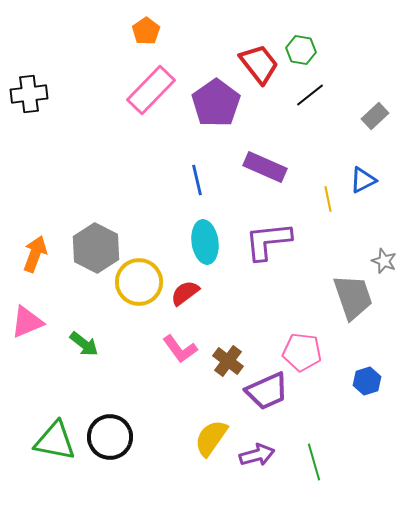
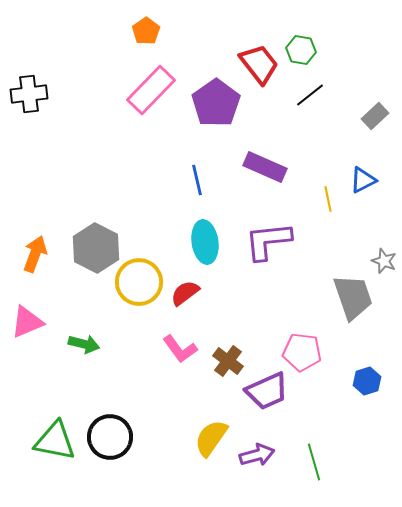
green arrow: rotated 24 degrees counterclockwise
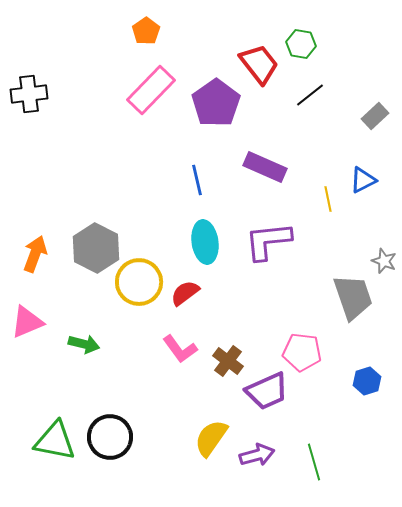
green hexagon: moved 6 px up
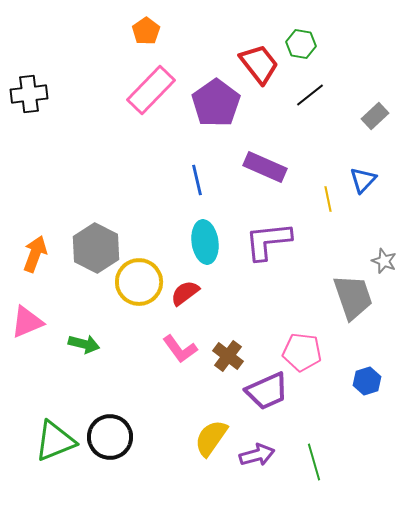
blue triangle: rotated 20 degrees counterclockwise
brown cross: moved 5 px up
green triangle: rotated 33 degrees counterclockwise
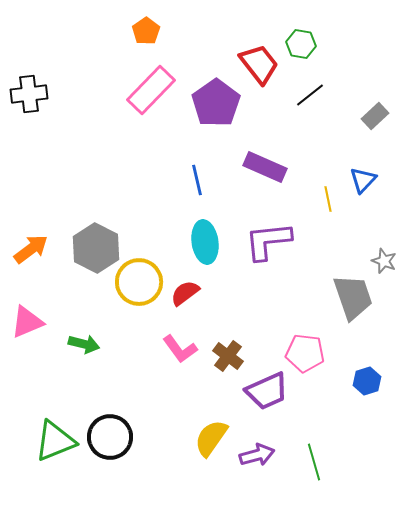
orange arrow: moved 4 px left, 5 px up; rotated 33 degrees clockwise
pink pentagon: moved 3 px right, 1 px down
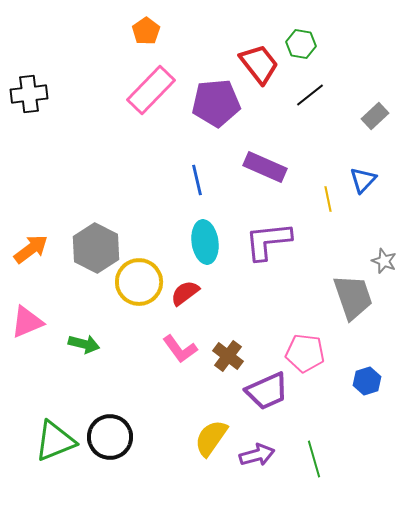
purple pentagon: rotated 30 degrees clockwise
green line: moved 3 px up
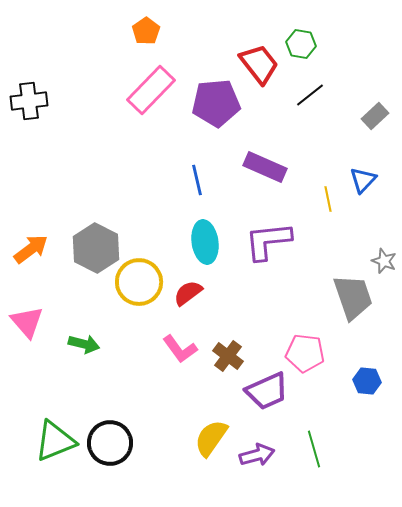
black cross: moved 7 px down
red semicircle: moved 3 px right
pink triangle: rotated 48 degrees counterclockwise
blue hexagon: rotated 24 degrees clockwise
black circle: moved 6 px down
green line: moved 10 px up
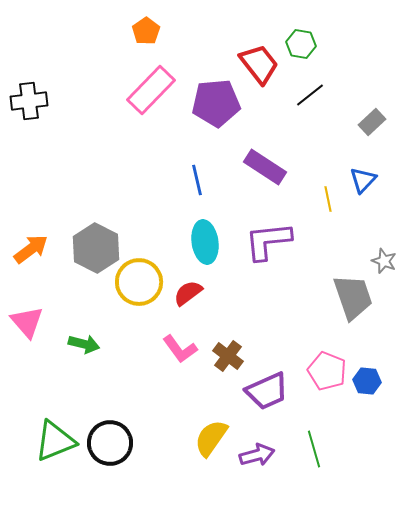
gray rectangle: moved 3 px left, 6 px down
purple rectangle: rotated 9 degrees clockwise
pink pentagon: moved 22 px right, 18 px down; rotated 15 degrees clockwise
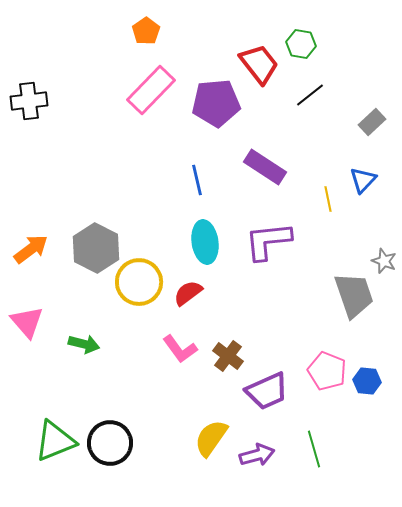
gray trapezoid: moved 1 px right, 2 px up
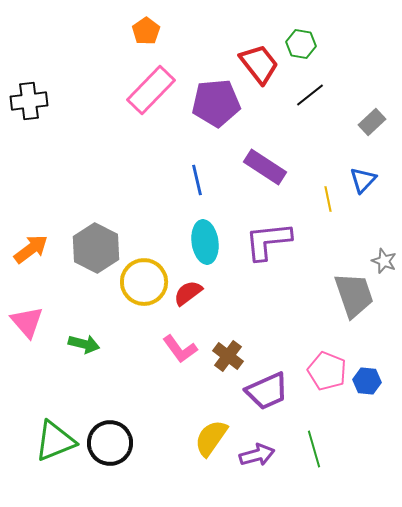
yellow circle: moved 5 px right
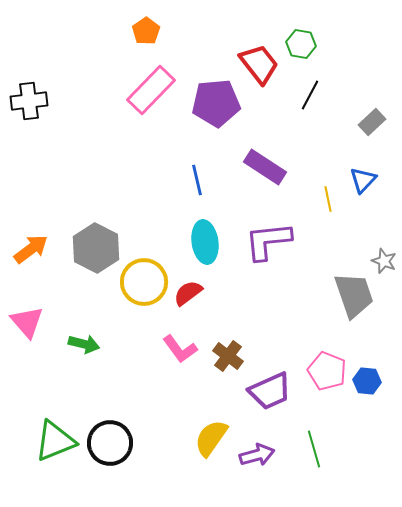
black line: rotated 24 degrees counterclockwise
purple trapezoid: moved 3 px right
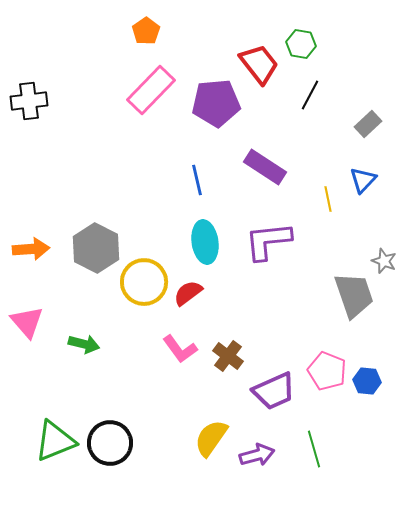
gray rectangle: moved 4 px left, 2 px down
orange arrow: rotated 33 degrees clockwise
purple trapezoid: moved 4 px right
